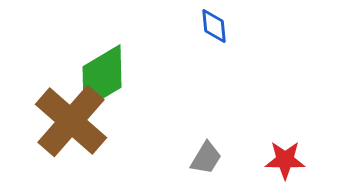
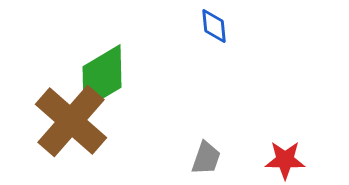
gray trapezoid: rotated 12 degrees counterclockwise
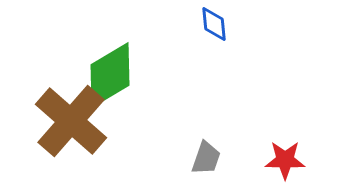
blue diamond: moved 2 px up
green diamond: moved 8 px right, 2 px up
